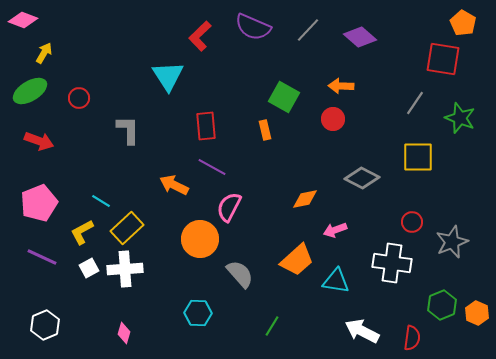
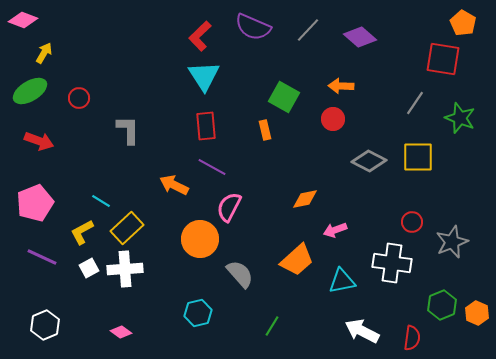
cyan triangle at (168, 76): moved 36 px right
gray diamond at (362, 178): moved 7 px right, 17 px up
pink pentagon at (39, 203): moved 4 px left
cyan triangle at (336, 281): moved 6 px right; rotated 20 degrees counterclockwise
cyan hexagon at (198, 313): rotated 16 degrees counterclockwise
pink diamond at (124, 333): moved 3 px left, 1 px up; rotated 70 degrees counterclockwise
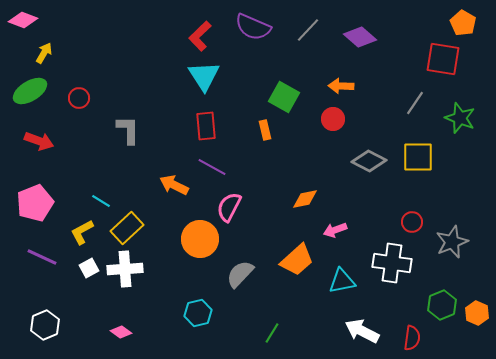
gray semicircle at (240, 274): rotated 96 degrees counterclockwise
green line at (272, 326): moved 7 px down
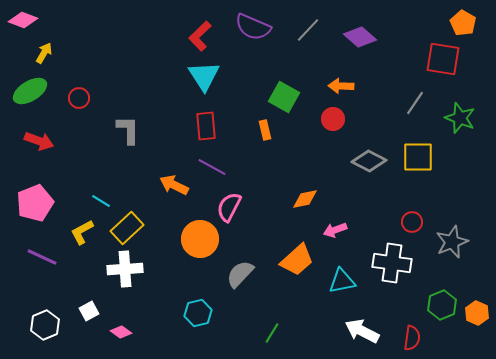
white square at (89, 268): moved 43 px down
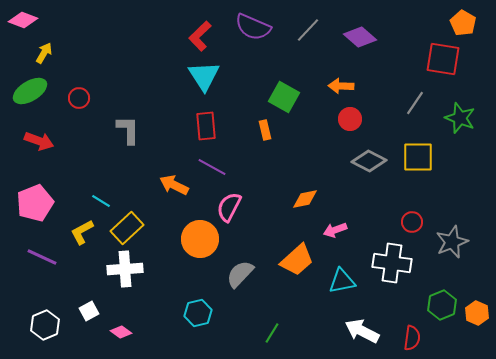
red circle at (333, 119): moved 17 px right
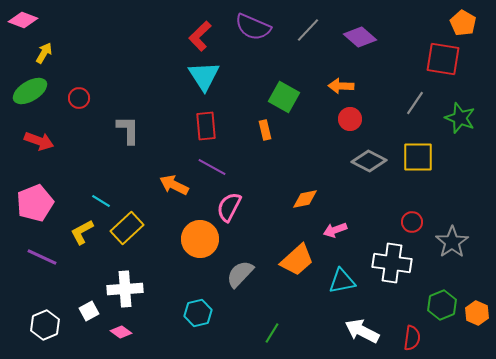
gray star at (452, 242): rotated 12 degrees counterclockwise
white cross at (125, 269): moved 20 px down
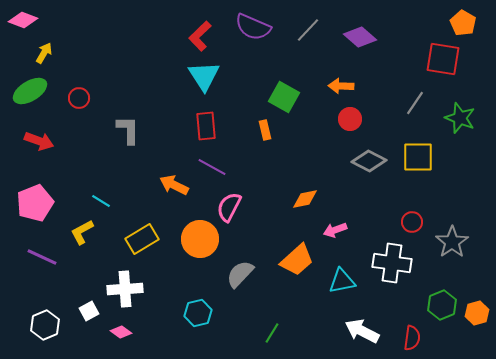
yellow rectangle at (127, 228): moved 15 px right, 11 px down; rotated 12 degrees clockwise
orange hexagon at (477, 313): rotated 20 degrees clockwise
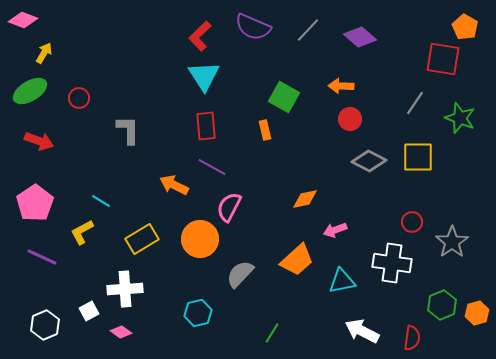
orange pentagon at (463, 23): moved 2 px right, 4 px down
pink pentagon at (35, 203): rotated 12 degrees counterclockwise
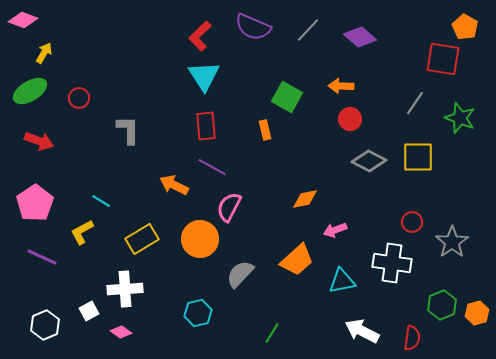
green square at (284, 97): moved 3 px right
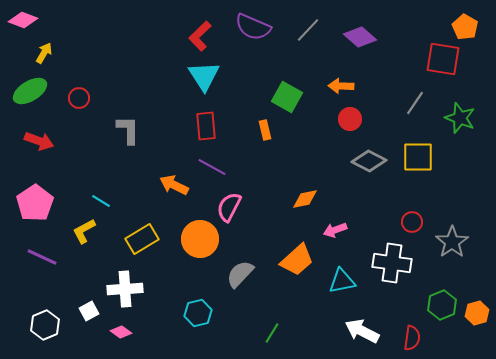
yellow L-shape at (82, 232): moved 2 px right, 1 px up
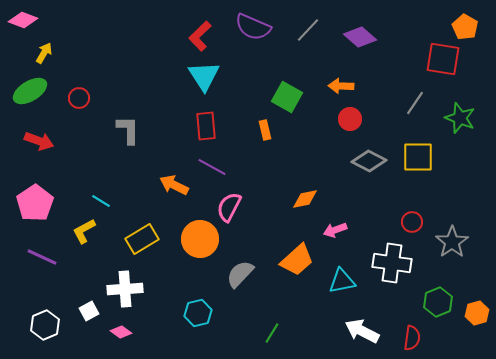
green hexagon at (442, 305): moved 4 px left, 3 px up
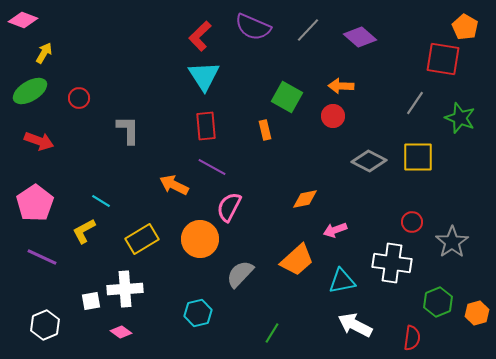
red circle at (350, 119): moved 17 px left, 3 px up
white square at (89, 311): moved 2 px right, 10 px up; rotated 18 degrees clockwise
white arrow at (362, 331): moved 7 px left, 6 px up
